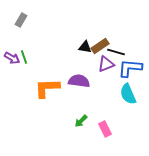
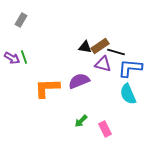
purple triangle: moved 3 px left; rotated 36 degrees clockwise
purple semicircle: rotated 30 degrees counterclockwise
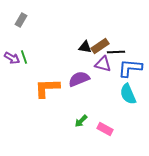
black line: rotated 18 degrees counterclockwise
purple semicircle: moved 2 px up
pink rectangle: rotated 35 degrees counterclockwise
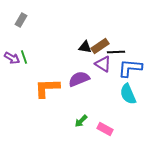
purple triangle: rotated 18 degrees clockwise
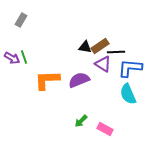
purple semicircle: moved 1 px down
orange L-shape: moved 8 px up
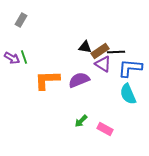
brown rectangle: moved 5 px down
